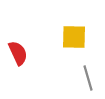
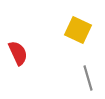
yellow square: moved 4 px right, 7 px up; rotated 24 degrees clockwise
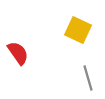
red semicircle: rotated 10 degrees counterclockwise
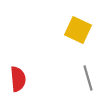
red semicircle: moved 26 px down; rotated 30 degrees clockwise
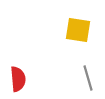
yellow square: rotated 16 degrees counterclockwise
